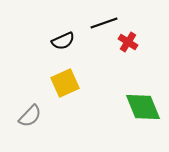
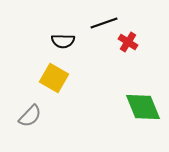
black semicircle: rotated 25 degrees clockwise
yellow square: moved 11 px left, 5 px up; rotated 36 degrees counterclockwise
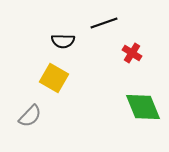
red cross: moved 4 px right, 11 px down
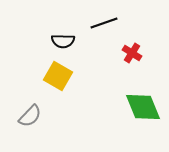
yellow square: moved 4 px right, 2 px up
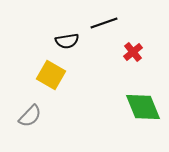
black semicircle: moved 4 px right; rotated 10 degrees counterclockwise
red cross: moved 1 px right, 1 px up; rotated 18 degrees clockwise
yellow square: moved 7 px left, 1 px up
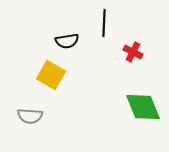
black line: rotated 68 degrees counterclockwise
red cross: rotated 24 degrees counterclockwise
gray semicircle: rotated 50 degrees clockwise
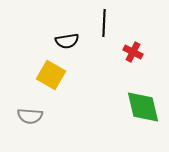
green diamond: rotated 9 degrees clockwise
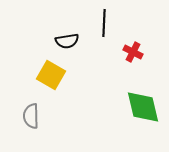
gray semicircle: moved 1 px right; rotated 85 degrees clockwise
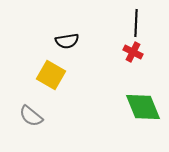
black line: moved 32 px right
green diamond: rotated 9 degrees counterclockwise
gray semicircle: rotated 50 degrees counterclockwise
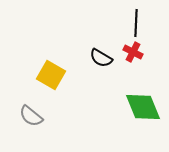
black semicircle: moved 34 px right, 17 px down; rotated 40 degrees clockwise
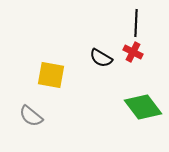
yellow square: rotated 20 degrees counterclockwise
green diamond: rotated 15 degrees counterclockwise
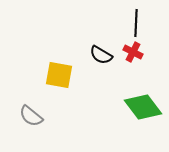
black semicircle: moved 3 px up
yellow square: moved 8 px right
